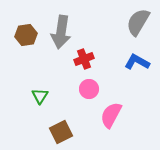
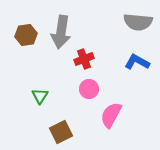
gray semicircle: rotated 116 degrees counterclockwise
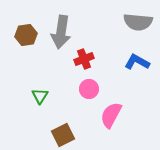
brown square: moved 2 px right, 3 px down
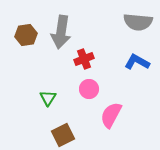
green triangle: moved 8 px right, 2 px down
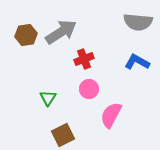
gray arrow: rotated 132 degrees counterclockwise
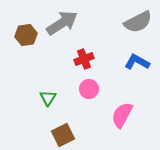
gray semicircle: rotated 32 degrees counterclockwise
gray arrow: moved 1 px right, 9 px up
pink semicircle: moved 11 px right
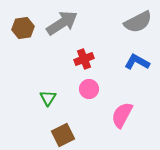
brown hexagon: moved 3 px left, 7 px up
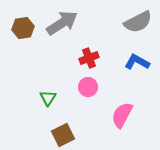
red cross: moved 5 px right, 1 px up
pink circle: moved 1 px left, 2 px up
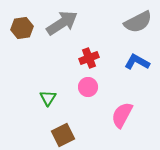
brown hexagon: moved 1 px left
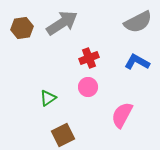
green triangle: rotated 24 degrees clockwise
